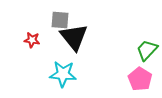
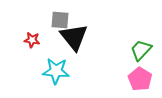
green trapezoid: moved 6 px left
cyan star: moved 7 px left, 3 px up
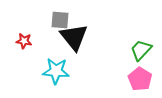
red star: moved 8 px left, 1 px down
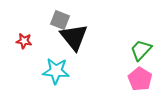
gray square: rotated 18 degrees clockwise
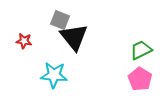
green trapezoid: rotated 20 degrees clockwise
cyan star: moved 2 px left, 4 px down
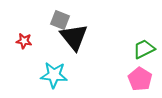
green trapezoid: moved 3 px right, 1 px up
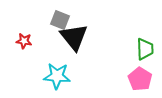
green trapezoid: moved 1 px right; rotated 115 degrees clockwise
cyan star: moved 3 px right, 1 px down
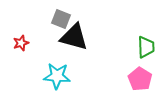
gray square: moved 1 px right, 1 px up
black triangle: rotated 36 degrees counterclockwise
red star: moved 3 px left, 2 px down; rotated 28 degrees counterclockwise
green trapezoid: moved 1 px right, 2 px up
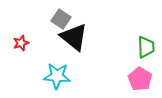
gray square: rotated 12 degrees clockwise
black triangle: rotated 24 degrees clockwise
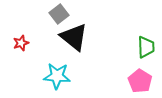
gray square: moved 2 px left, 5 px up; rotated 18 degrees clockwise
pink pentagon: moved 2 px down
